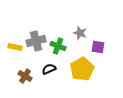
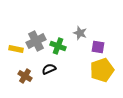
gray cross: rotated 12 degrees counterclockwise
yellow rectangle: moved 1 px right, 2 px down
yellow pentagon: moved 20 px right, 1 px down; rotated 10 degrees clockwise
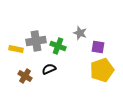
gray cross: rotated 18 degrees clockwise
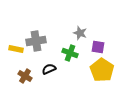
green cross: moved 12 px right, 7 px down
yellow pentagon: rotated 20 degrees counterclockwise
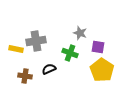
brown cross: rotated 24 degrees counterclockwise
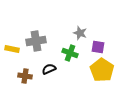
yellow rectangle: moved 4 px left
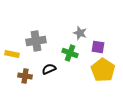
yellow rectangle: moved 5 px down
yellow pentagon: moved 1 px right
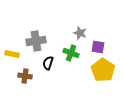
green cross: moved 1 px right
black semicircle: moved 1 px left, 6 px up; rotated 48 degrees counterclockwise
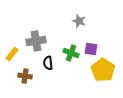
gray star: moved 1 px left, 12 px up
purple square: moved 7 px left, 2 px down
yellow rectangle: rotated 64 degrees counterclockwise
black semicircle: rotated 24 degrees counterclockwise
